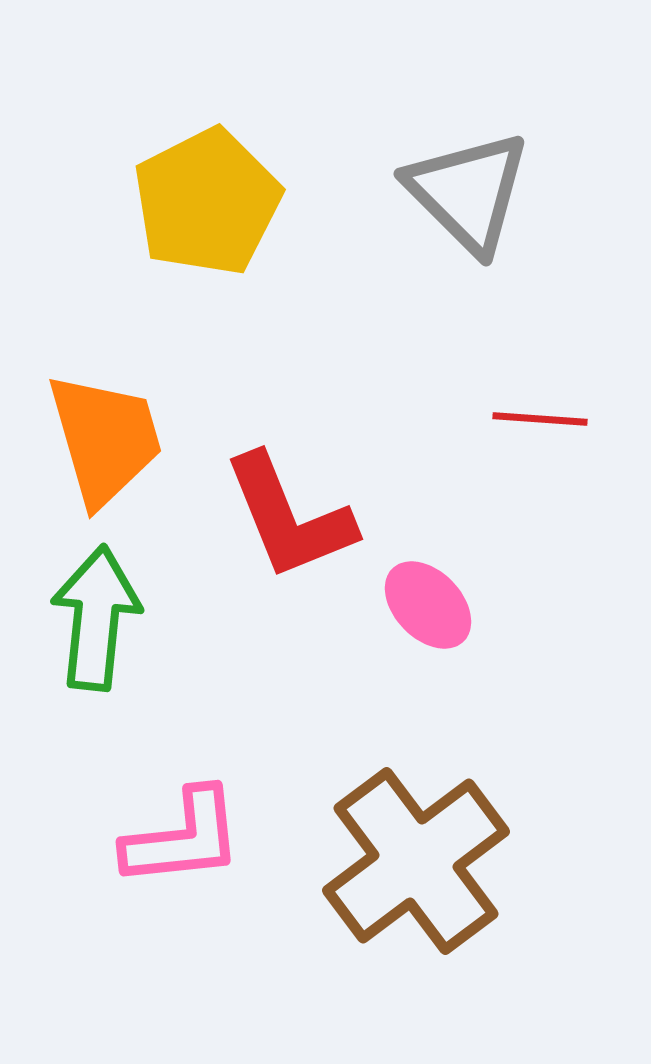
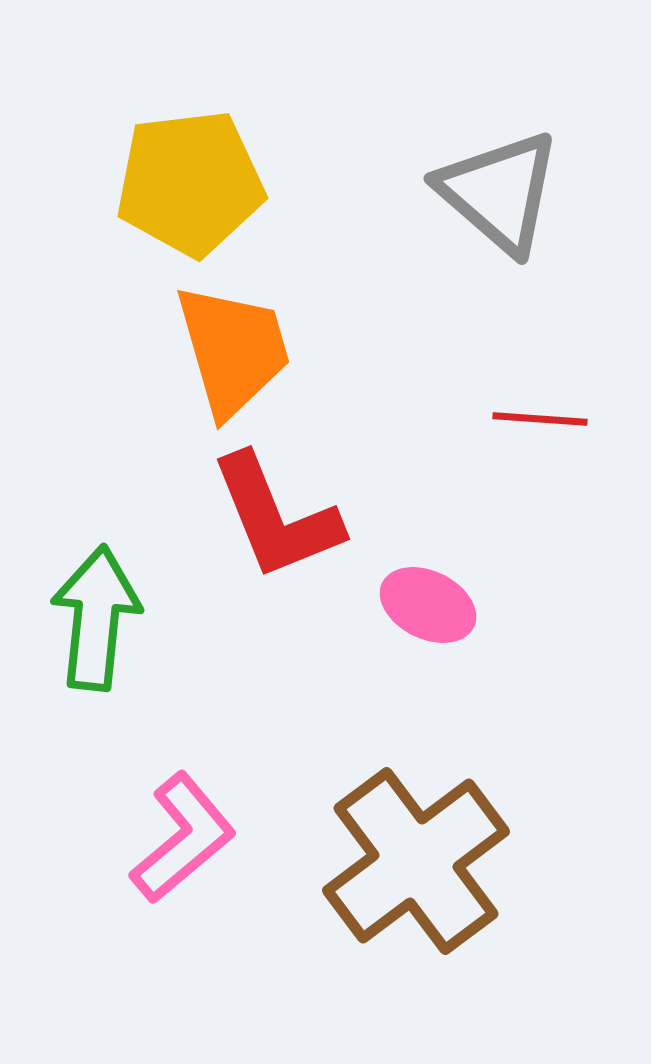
gray triangle: moved 31 px right; rotated 4 degrees counterclockwise
yellow pentagon: moved 17 px left, 19 px up; rotated 20 degrees clockwise
orange trapezoid: moved 128 px right, 89 px up
red L-shape: moved 13 px left
pink ellipse: rotated 20 degrees counterclockwise
pink L-shape: rotated 34 degrees counterclockwise
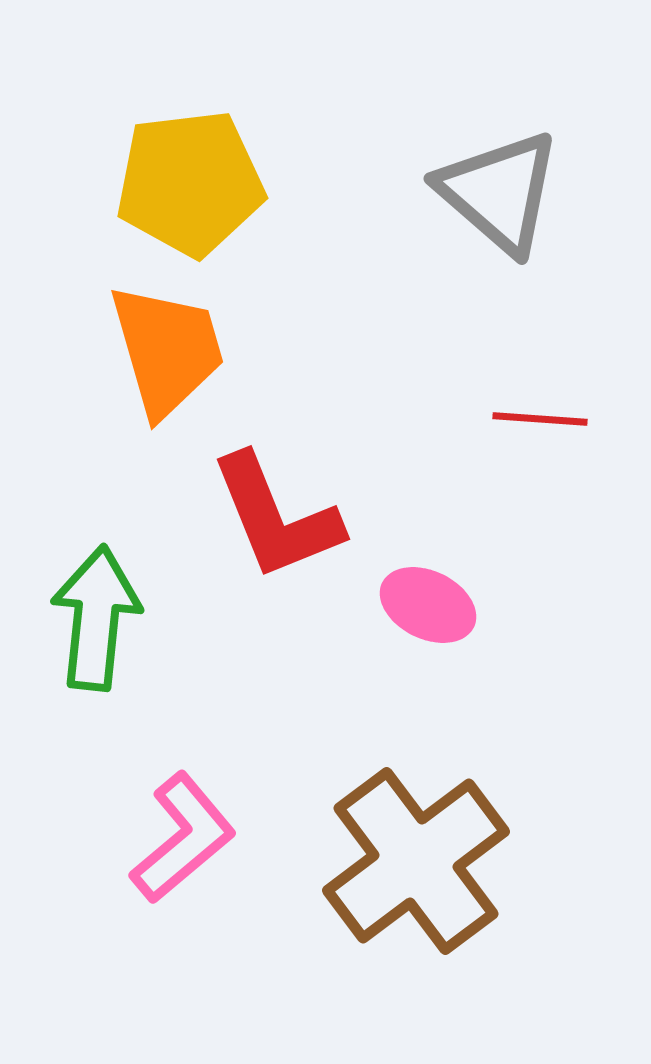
orange trapezoid: moved 66 px left
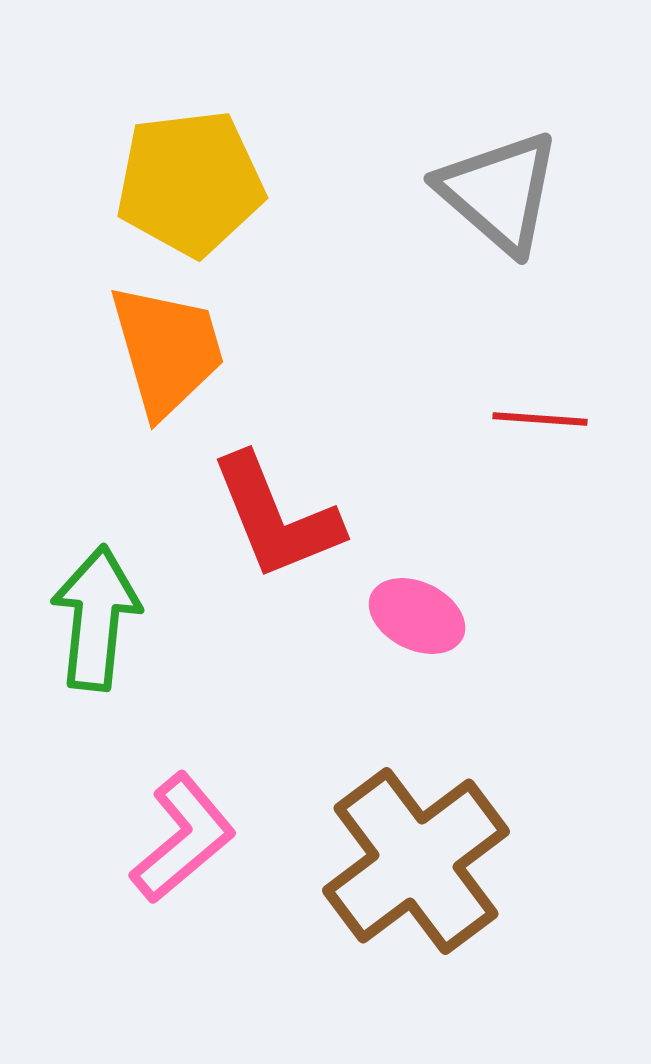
pink ellipse: moved 11 px left, 11 px down
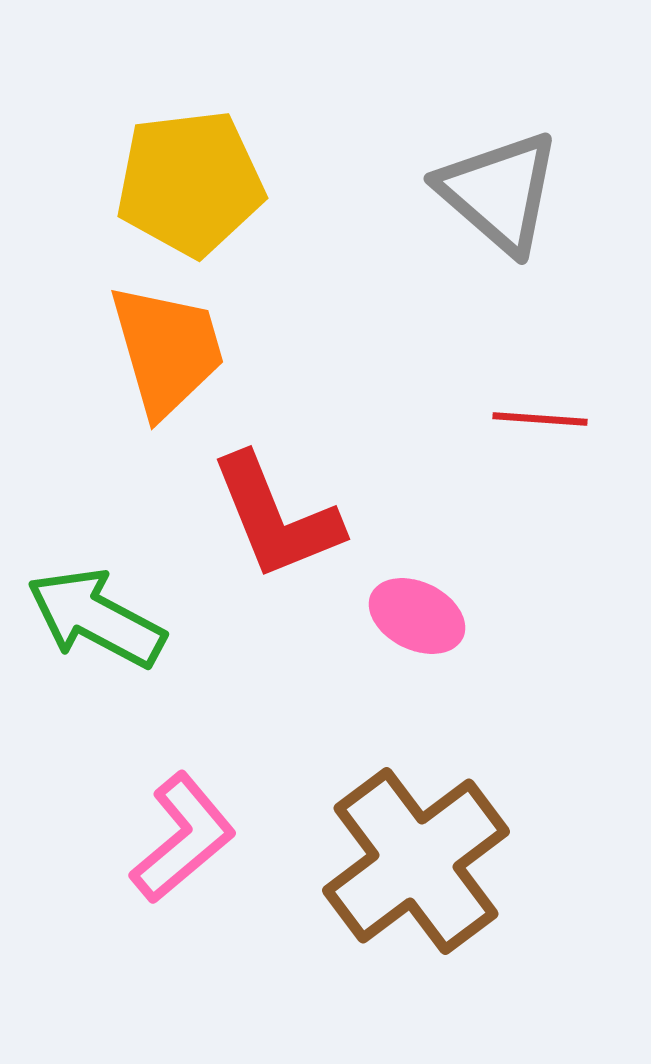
green arrow: rotated 68 degrees counterclockwise
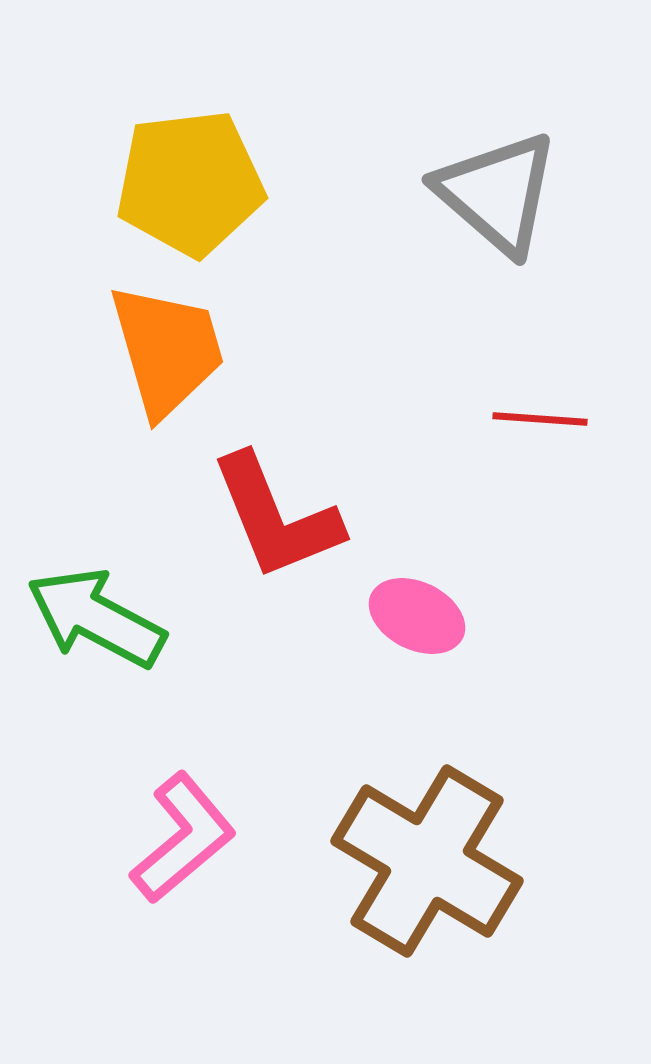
gray triangle: moved 2 px left, 1 px down
brown cross: moved 11 px right; rotated 22 degrees counterclockwise
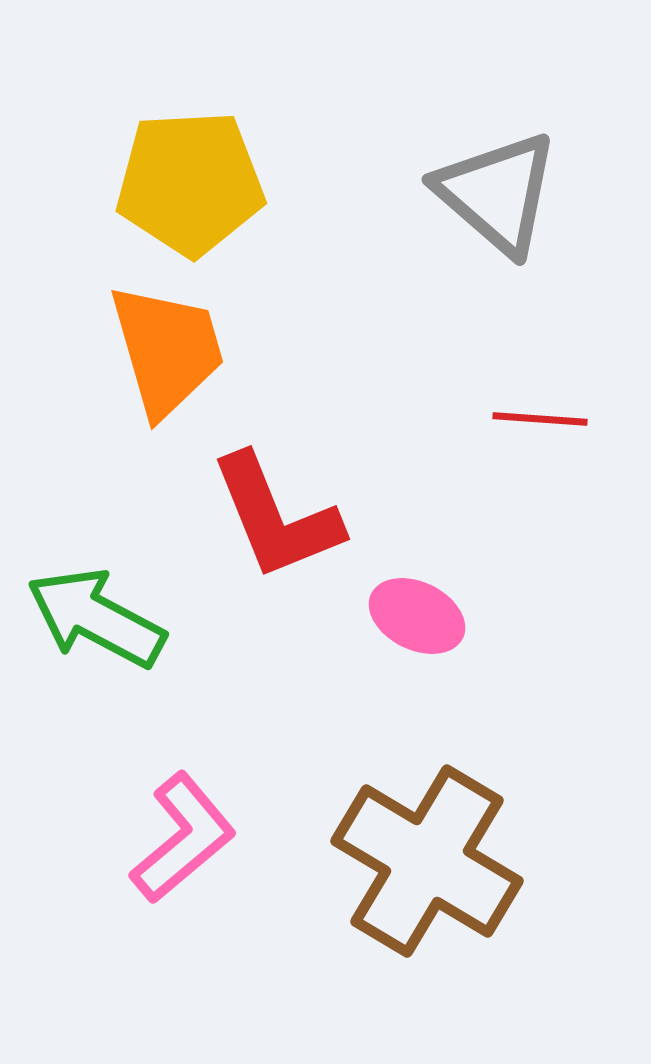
yellow pentagon: rotated 4 degrees clockwise
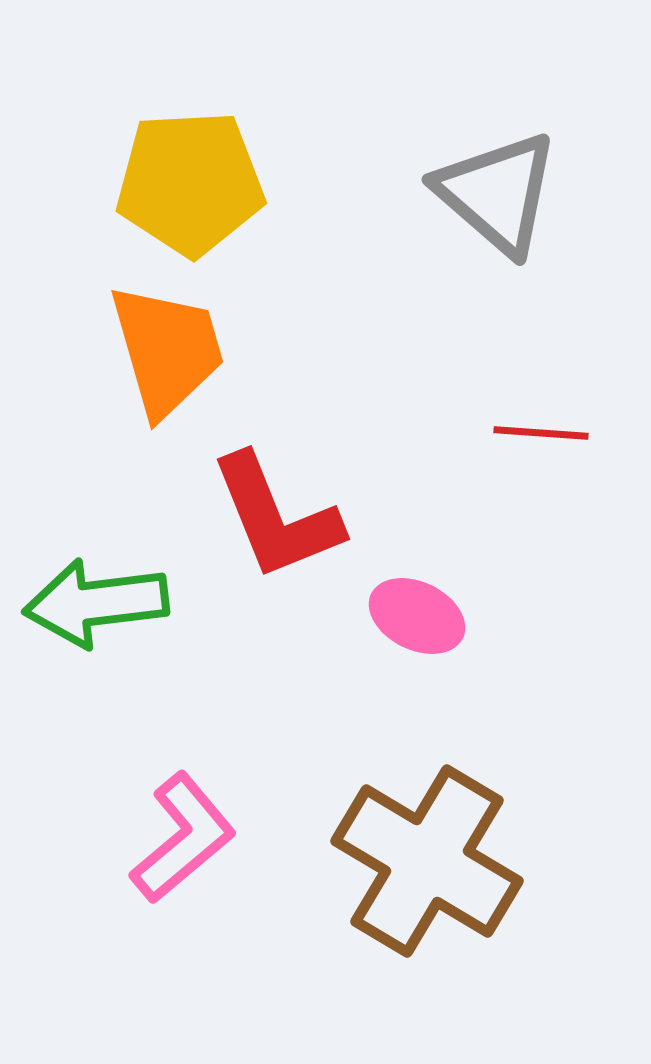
red line: moved 1 px right, 14 px down
green arrow: moved 15 px up; rotated 35 degrees counterclockwise
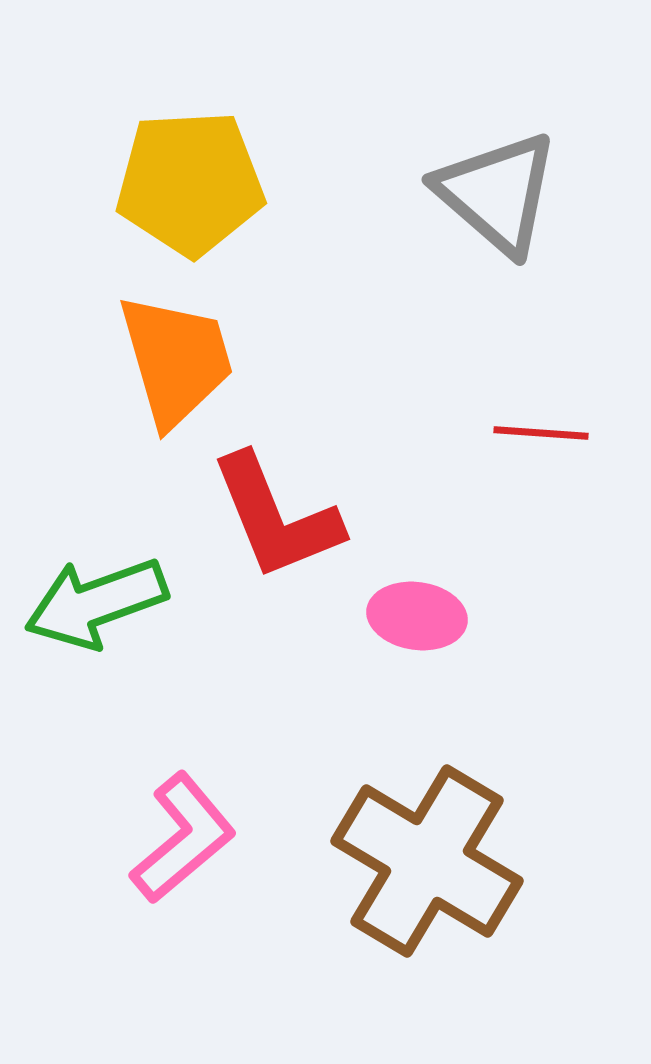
orange trapezoid: moved 9 px right, 10 px down
green arrow: rotated 13 degrees counterclockwise
pink ellipse: rotated 18 degrees counterclockwise
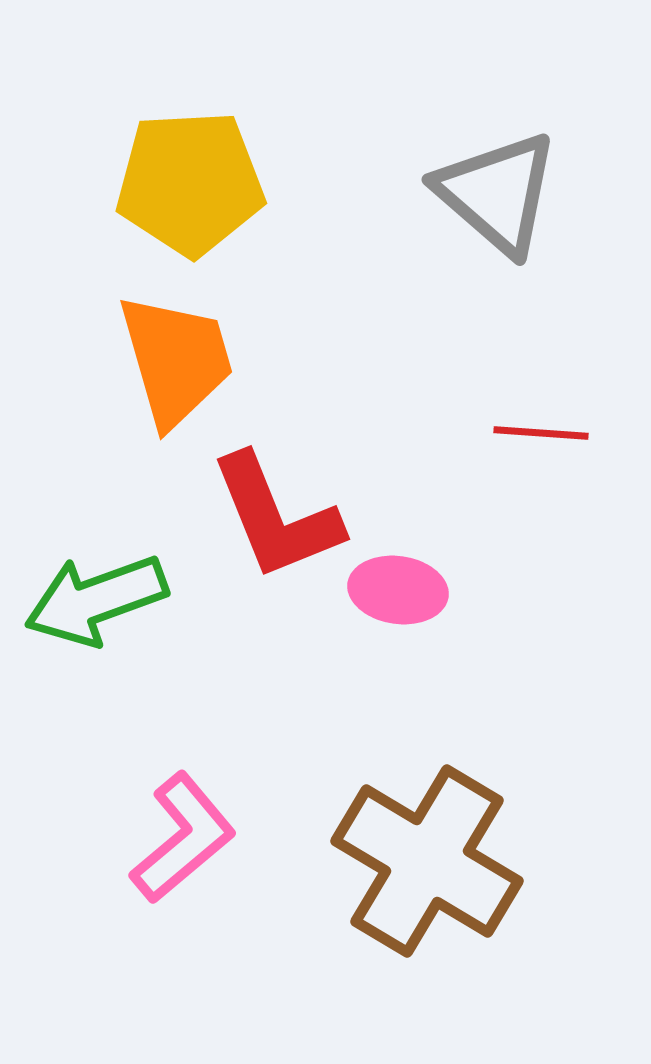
green arrow: moved 3 px up
pink ellipse: moved 19 px left, 26 px up
